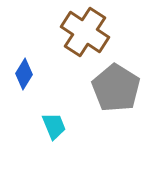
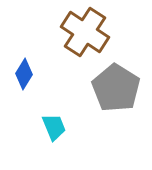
cyan trapezoid: moved 1 px down
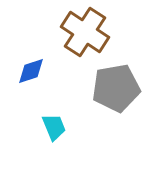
blue diamond: moved 7 px right, 3 px up; rotated 40 degrees clockwise
gray pentagon: rotated 30 degrees clockwise
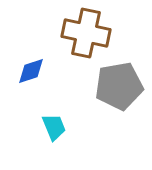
brown cross: moved 1 px right, 1 px down; rotated 21 degrees counterclockwise
gray pentagon: moved 3 px right, 2 px up
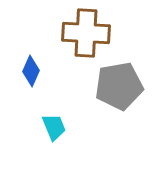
brown cross: rotated 9 degrees counterclockwise
blue diamond: rotated 48 degrees counterclockwise
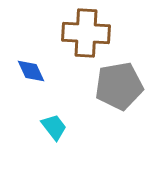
blue diamond: rotated 48 degrees counterclockwise
cyan trapezoid: rotated 16 degrees counterclockwise
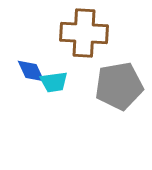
brown cross: moved 2 px left
cyan trapezoid: moved 45 px up; rotated 120 degrees clockwise
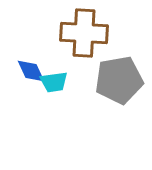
gray pentagon: moved 6 px up
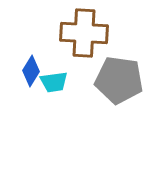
blue diamond: rotated 56 degrees clockwise
gray pentagon: rotated 18 degrees clockwise
